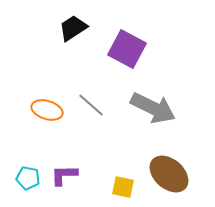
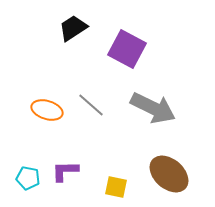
purple L-shape: moved 1 px right, 4 px up
yellow square: moved 7 px left
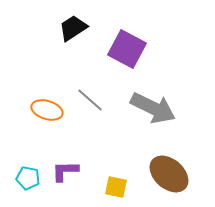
gray line: moved 1 px left, 5 px up
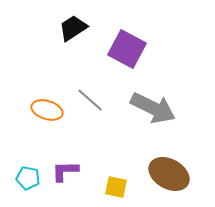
brown ellipse: rotated 12 degrees counterclockwise
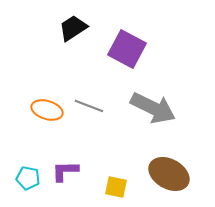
gray line: moved 1 px left, 6 px down; rotated 20 degrees counterclockwise
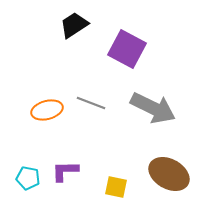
black trapezoid: moved 1 px right, 3 px up
gray line: moved 2 px right, 3 px up
orange ellipse: rotated 32 degrees counterclockwise
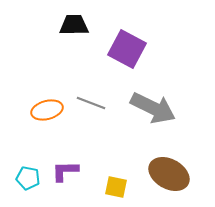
black trapezoid: rotated 32 degrees clockwise
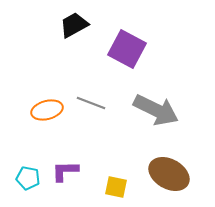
black trapezoid: rotated 28 degrees counterclockwise
gray arrow: moved 3 px right, 2 px down
